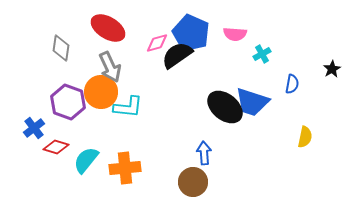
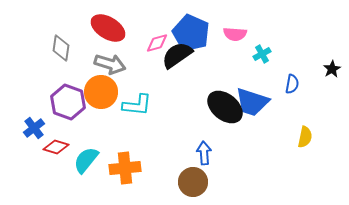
gray arrow: moved 3 px up; rotated 48 degrees counterclockwise
cyan L-shape: moved 9 px right, 2 px up
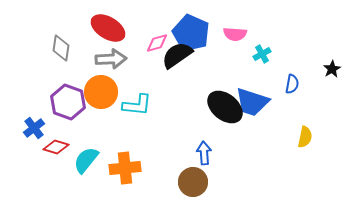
gray arrow: moved 1 px right, 5 px up; rotated 20 degrees counterclockwise
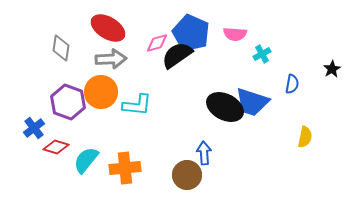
black ellipse: rotated 12 degrees counterclockwise
brown circle: moved 6 px left, 7 px up
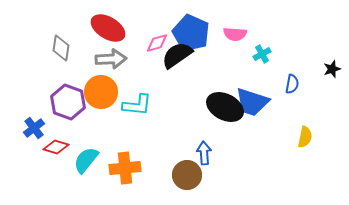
black star: rotated 12 degrees clockwise
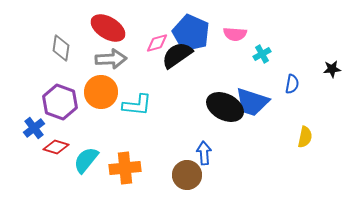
black star: rotated 12 degrees clockwise
purple hexagon: moved 8 px left
